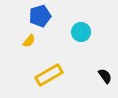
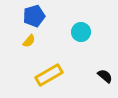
blue pentagon: moved 6 px left
black semicircle: rotated 14 degrees counterclockwise
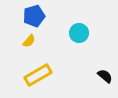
cyan circle: moved 2 px left, 1 px down
yellow rectangle: moved 11 px left
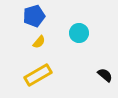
yellow semicircle: moved 10 px right, 1 px down
black semicircle: moved 1 px up
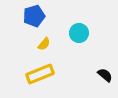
yellow semicircle: moved 5 px right, 2 px down
yellow rectangle: moved 2 px right, 1 px up; rotated 8 degrees clockwise
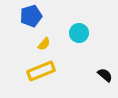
blue pentagon: moved 3 px left
yellow rectangle: moved 1 px right, 3 px up
